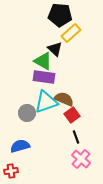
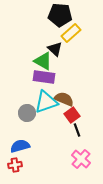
black line: moved 1 px right, 7 px up
red cross: moved 4 px right, 6 px up
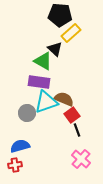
purple rectangle: moved 5 px left, 5 px down
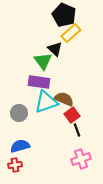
black pentagon: moved 4 px right; rotated 20 degrees clockwise
green triangle: rotated 24 degrees clockwise
gray circle: moved 8 px left
pink cross: rotated 30 degrees clockwise
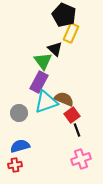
yellow rectangle: rotated 24 degrees counterclockwise
purple rectangle: rotated 70 degrees counterclockwise
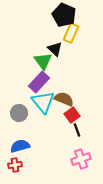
purple rectangle: rotated 15 degrees clockwise
cyan triangle: moved 3 px left; rotated 50 degrees counterclockwise
